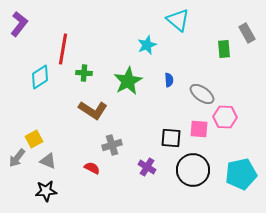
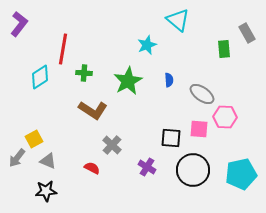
gray cross: rotated 30 degrees counterclockwise
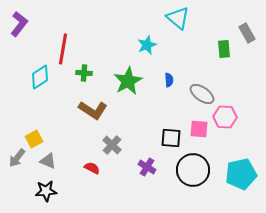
cyan triangle: moved 2 px up
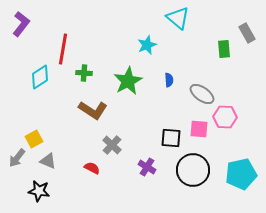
purple L-shape: moved 2 px right
black star: moved 7 px left; rotated 15 degrees clockwise
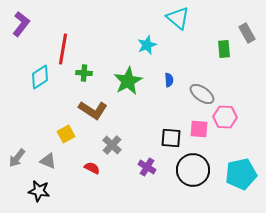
yellow square: moved 32 px right, 5 px up
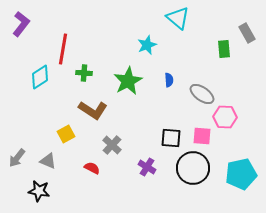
pink square: moved 3 px right, 7 px down
black circle: moved 2 px up
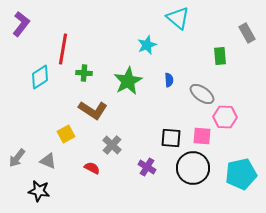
green rectangle: moved 4 px left, 7 px down
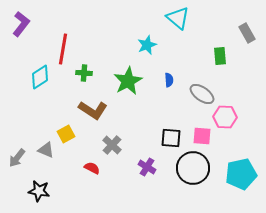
gray triangle: moved 2 px left, 11 px up
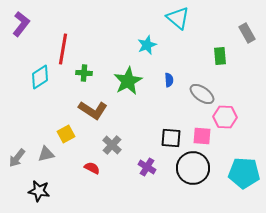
gray triangle: moved 4 px down; rotated 36 degrees counterclockwise
cyan pentagon: moved 3 px right, 1 px up; rotated 16 degrees clockwise
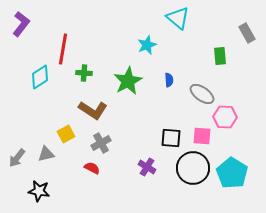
gray cross: moved 11 px left, 2 px up; rotated 18 degrees clockwise
cyan pentagon: moved 12 px left; rotated 28 degrees clockwise
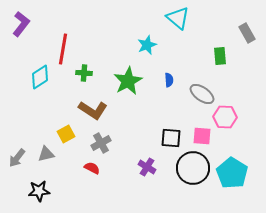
black star: rotated 15 degrees counterclockwise
